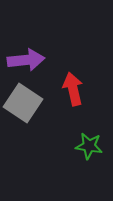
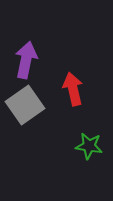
purple arrow: rotated 72 degrees counterclockwise
gray square: moved 2 px right, 2 px down; rotated 21 degrees clockwise
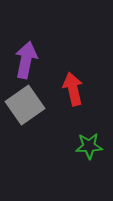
green star: rotated 12 degrees counterclockwise
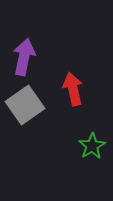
purple arrow: moved 2 px left, 3 px up
green star: moved 3 px right; rotated 28 degrees counterclockwise
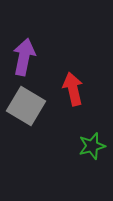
gray square: moved 1 px right, 1 px down; rotated 24 degrees counterclockwise
green star: rotated 16 degrees clockwise
